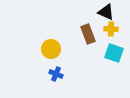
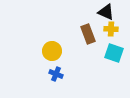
yellow circle: moved 1 px right, 2 px down
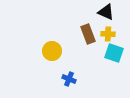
yellow cross: moved 3 px left, 5 px down
blue cross: moved 13 px right, 5 px down
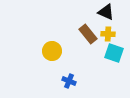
brown rectangle: rotated 18 degrees counterclockwise
blue cross: moved 2 px down
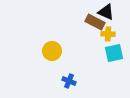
brown rectangle: moved 7 px right, 12 px up; rotated 24 degrees counterclockwise
cyan square: rotated 30 degrees counterclockwise
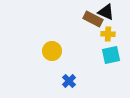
brown rectangle: moved 2 px left, 3 px up
cyan square: moved 3 px left, 2 px down
blue cross: rotated 24 degrees clockwise
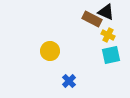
brown rectangle: moved 1 px left
yellow cross: moved 1 px down; rotated 24 degrees clockwise
yellow circle: moved 2 px left
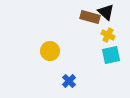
black triangle: rotated 18 degrees clockwise
brown rectangle: moved 2 px left, 2 px up; rotated 12 degrees counterclockwise
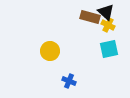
yellow cross: moved 10 px up
cyan square: moved 2 px left, 6 px up
blue cross: rotated 24 degrees counterclockwise
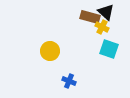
yellow cross: moved 6 px left, 2 px down
cyan square: rotated 30 degrees clockwise
